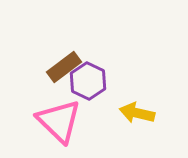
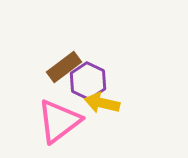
yellow arrow: moved 35 px left, 10 px up
pink triangle: rotated 39 degrees clockwise
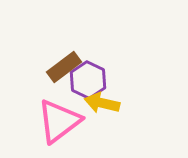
purple hexagon: moved 1 px up
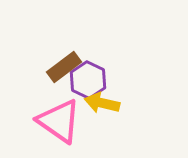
pink triangle: rotated 48 degrees counterclockwise
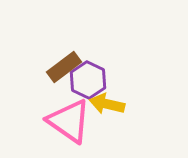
yellow arrow: moved 5 px right, 1 px down
pink triangle: moved 10 px right
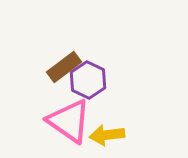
yellow arrow: moved 31 px down; rotated 20 degrees counterclockwise
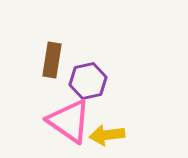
brown rectangle: moved 12 px left, 7 px up; rotated 44 degrees counterclockwise
purple hexagon: moved 1 px down; rotated 21 degrees clockwise
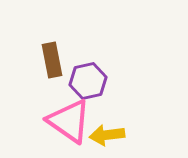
brown rectangle: rotated 20 degrees counterclockwise
